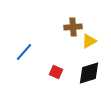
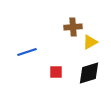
yellow triangle: moved 1 px right, 1 px down
blue line: moved 3 px right; rotated 30 degrees clockwise
red square: rotated 24 degrees counterclockwise
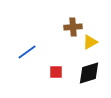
blue line: rotated 18 degrees counterclockwise
